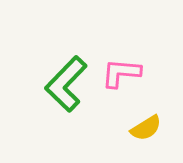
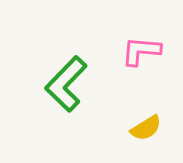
pink L-shape: moved 20 px right, 22 px up
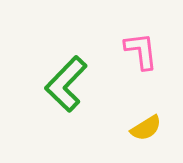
pink L-shape: rotated 78 degrees clockwise
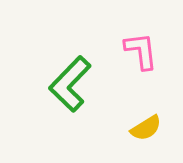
green L-shape: moved 4 px right
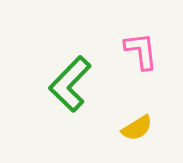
yellow semicircle: moved 9 px left
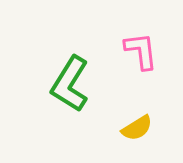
green L-shape: rotated 12 degrees counterclockwise
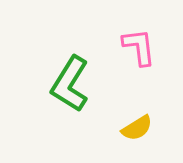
pink L-shape: moved 2 px left, 4 px up
